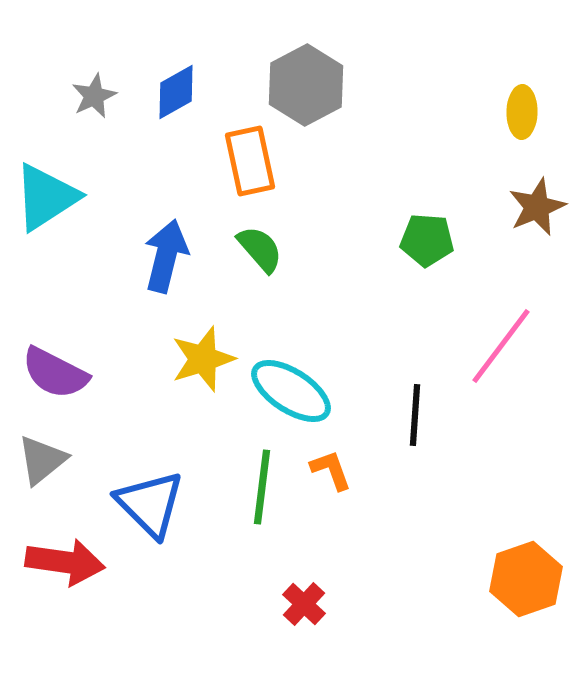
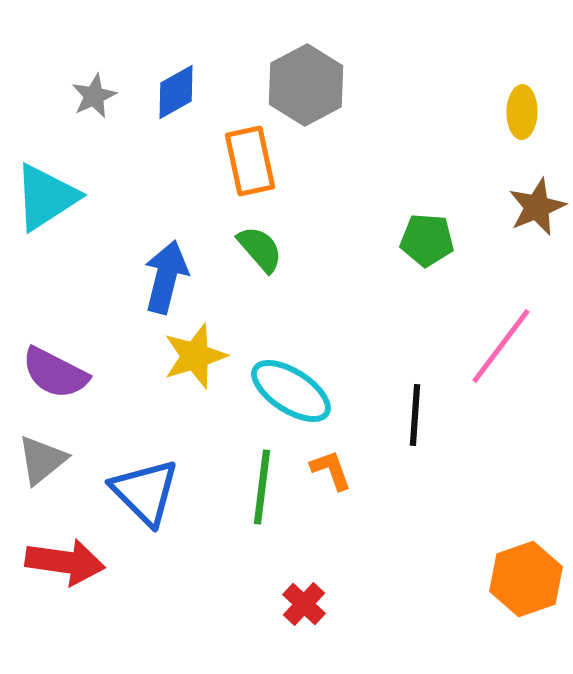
blue arrow: moved 21 px down
yellow star: moved 8 px left, 3 px up
blue triangle: moved 5 px left, 12 px up
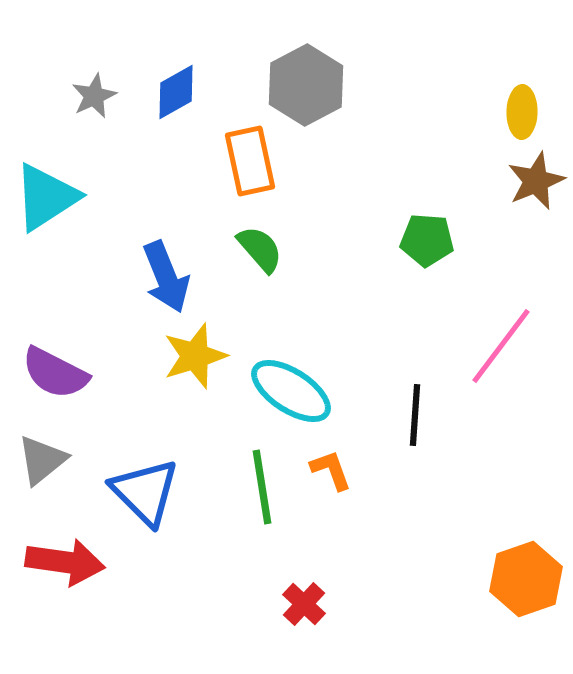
brown star: moved 1 px left, 26 px up
blue arrow: rotated 144 degrees clockwise
green line: rotated 16 degrees counterclockwise
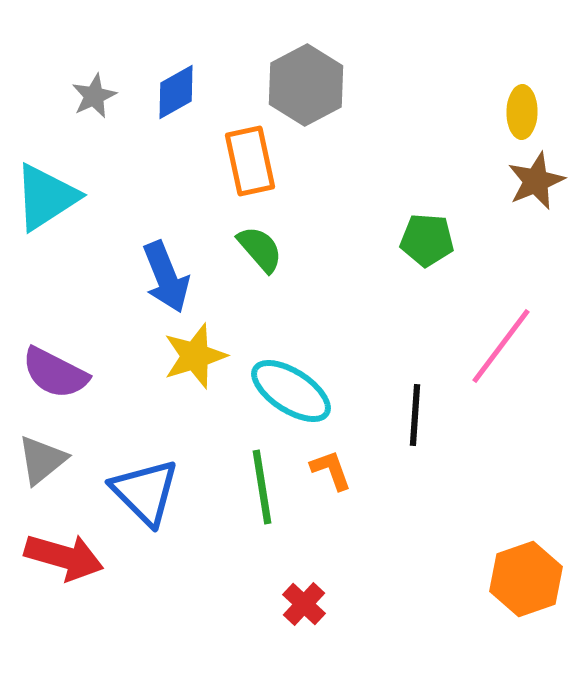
red arrow: moved 1 px left, 5 px up; rotated 8 degrees clockwise
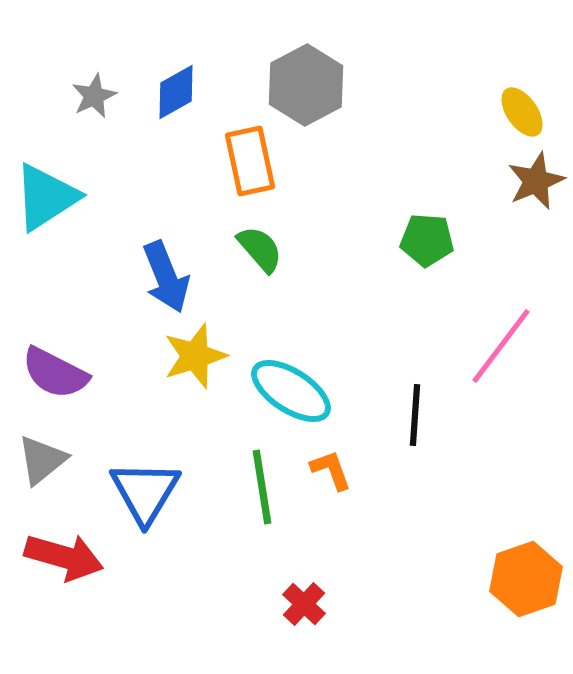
yellow ellipse: rotated 36 degrees counterclockwise
blue triangle: rotated 16 degrees clockwise
